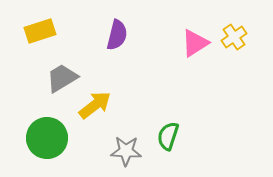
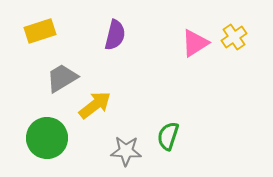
purple semicircle: moved 2 px left
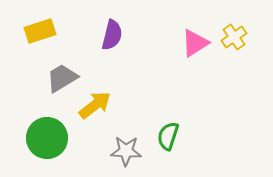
purple semicircle: moved 3 px left
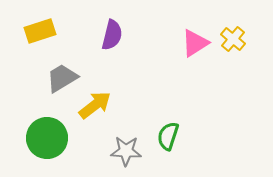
yellow cross: moved 1 px left, 2 px down; rotated 15 degrees counterclockwise
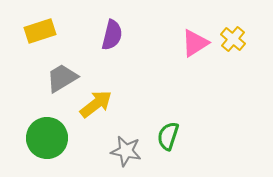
yellow arrow: moved 1 px right, 1 px up
gray star: rotated 8 degrees clockwise
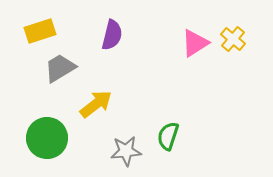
gray trapezoid: moved 2 px left, 10 px up
gray star: rotated 16 degrees counterclockwise
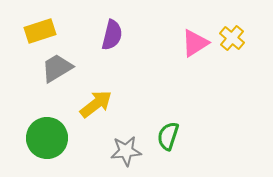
yellow cross: moved 1 px left, 1 px up
gray trapezoid: moved 3 px left
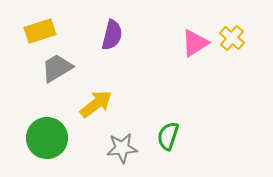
gray star: moved 4 px left, 3 px up
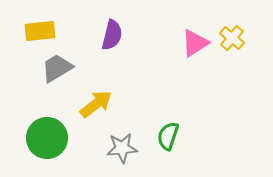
yellow rectangle: rotated 12 degrees clockwise
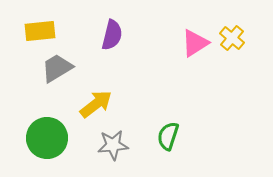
gray star: moved 9 px left, 3 px up
